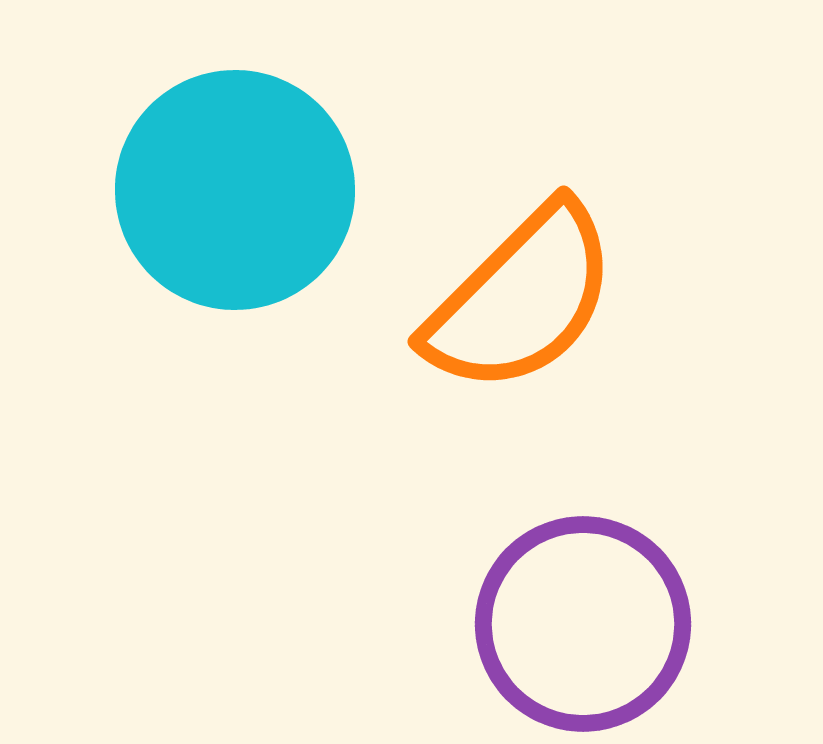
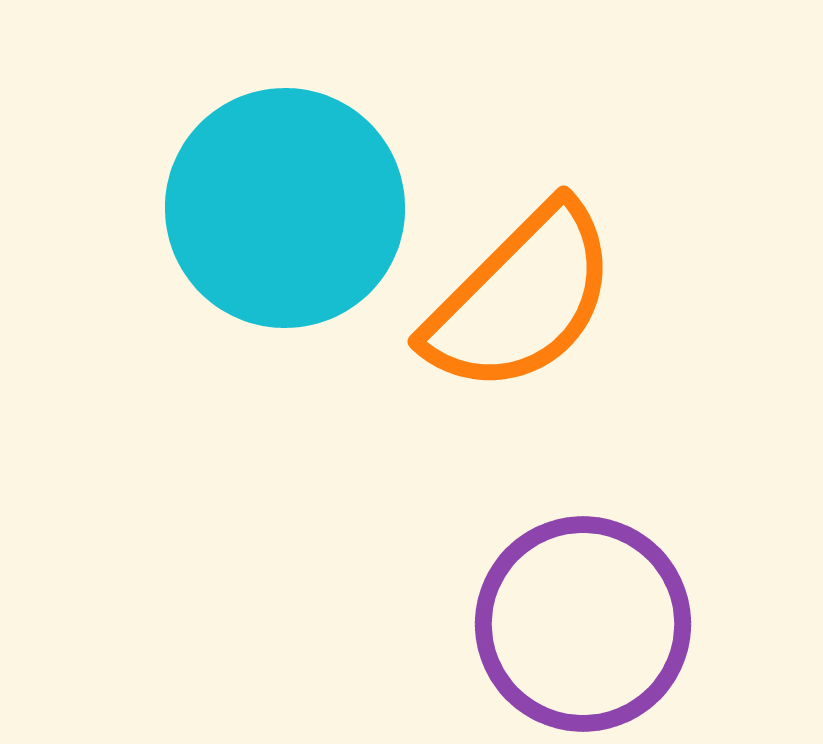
cyan circle: moved 50 px right, 18 px down
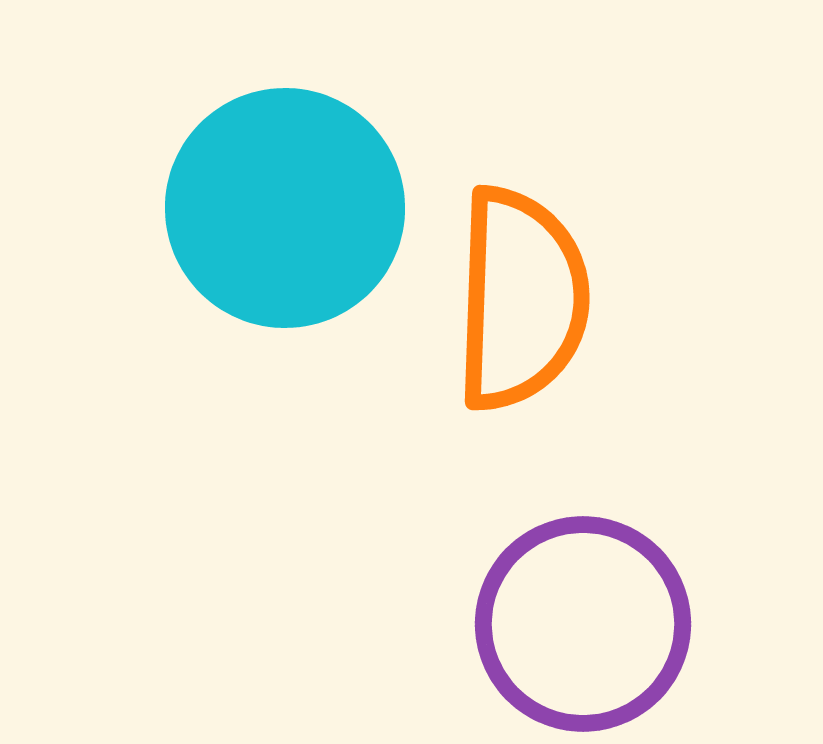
orange semicircle: rotated 43 degrees counterclockwise
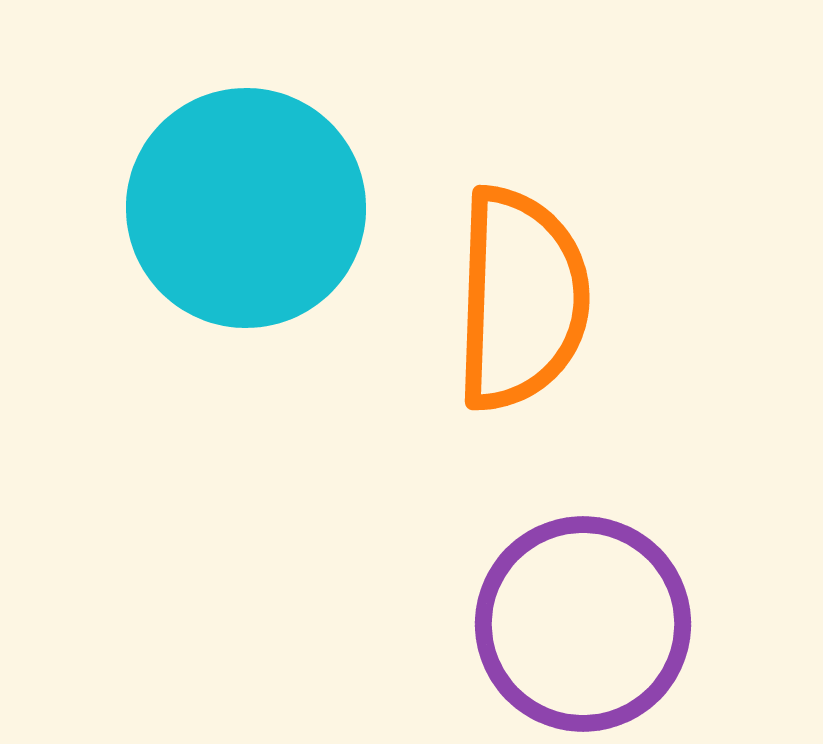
cyan circle: moved 39 px left
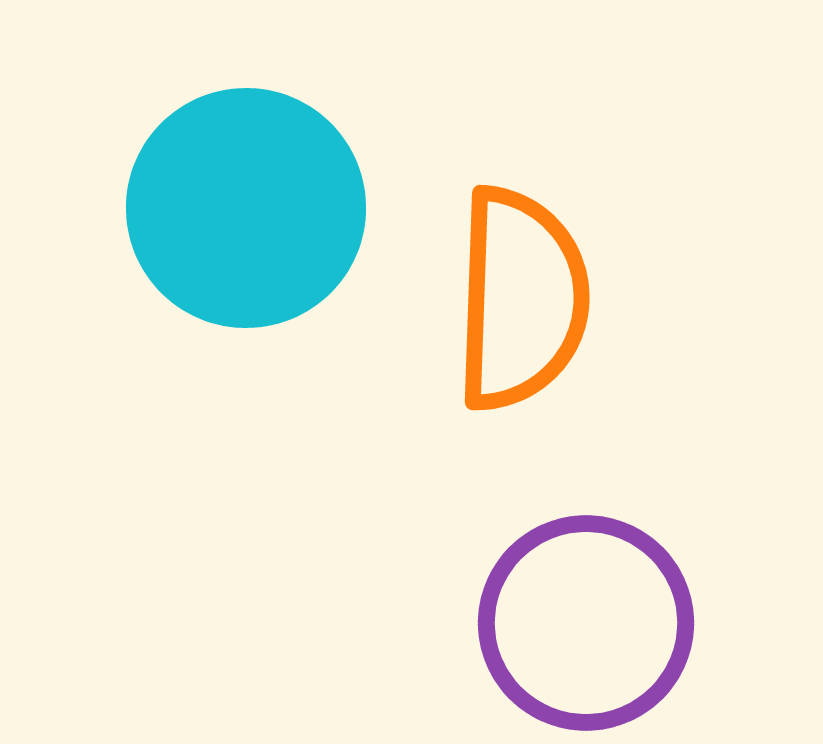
purple circle: moved 3 px right, 1 px up
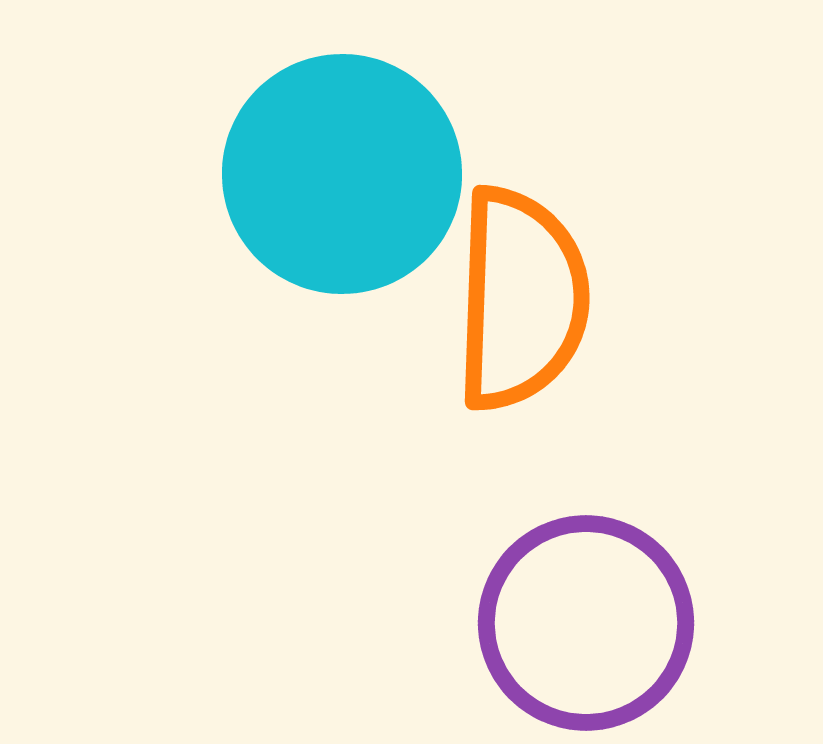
cyan circle: moved 96 px right, 34 px up
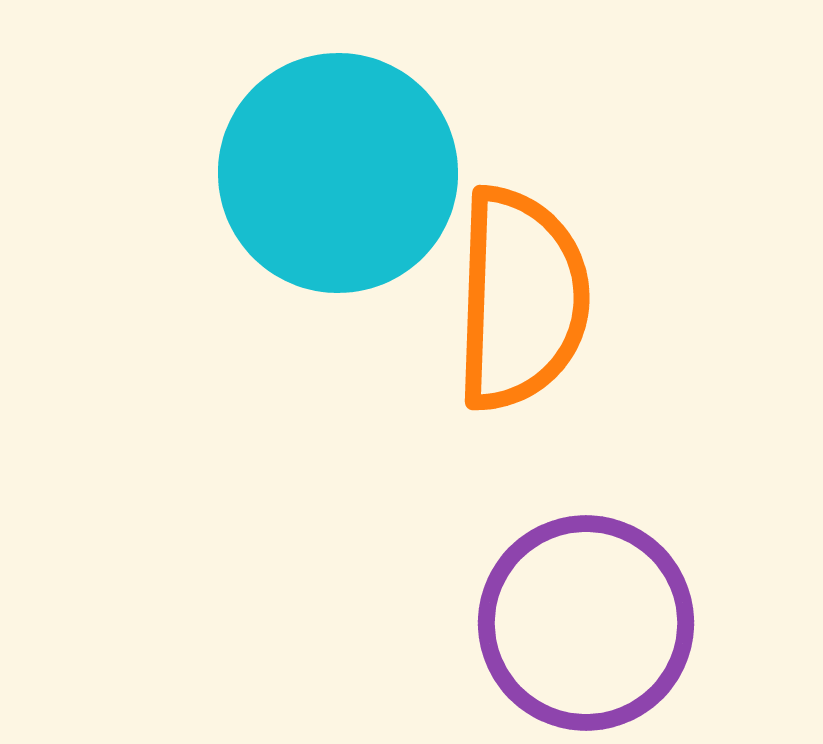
cyan circle: moved 4 px left, 1 px up
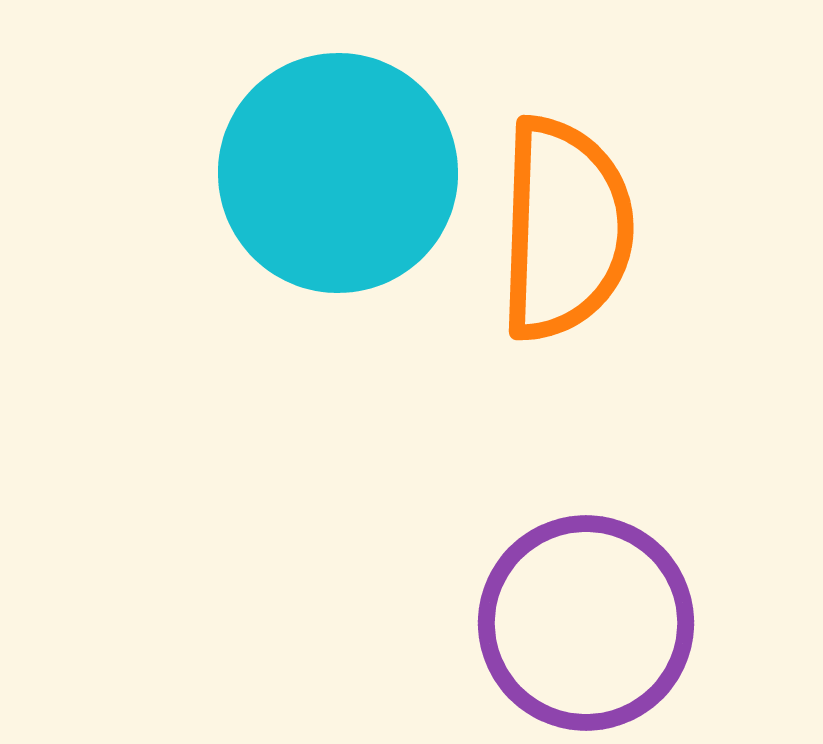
orange semicircle: moved 44 px right, 70 px up
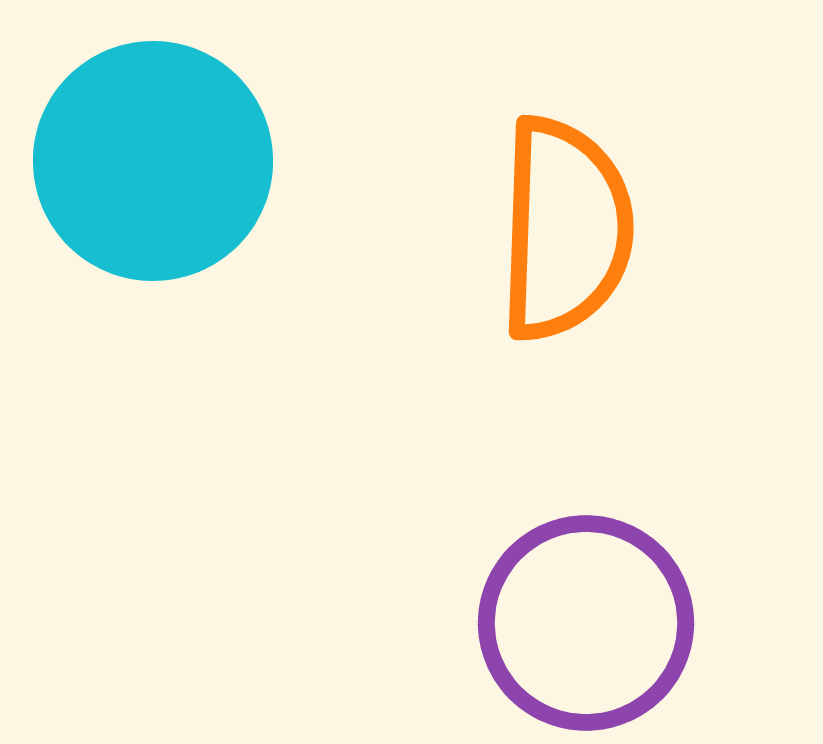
cyan circle: moved 185 px left, 12 px up
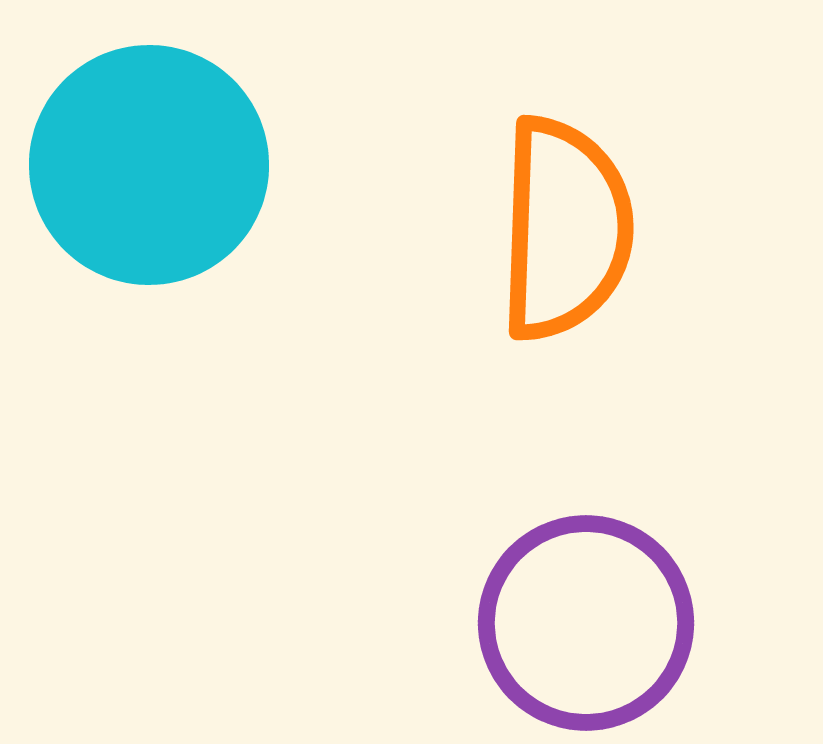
cyan circle: moved 4 px left, 4 px down
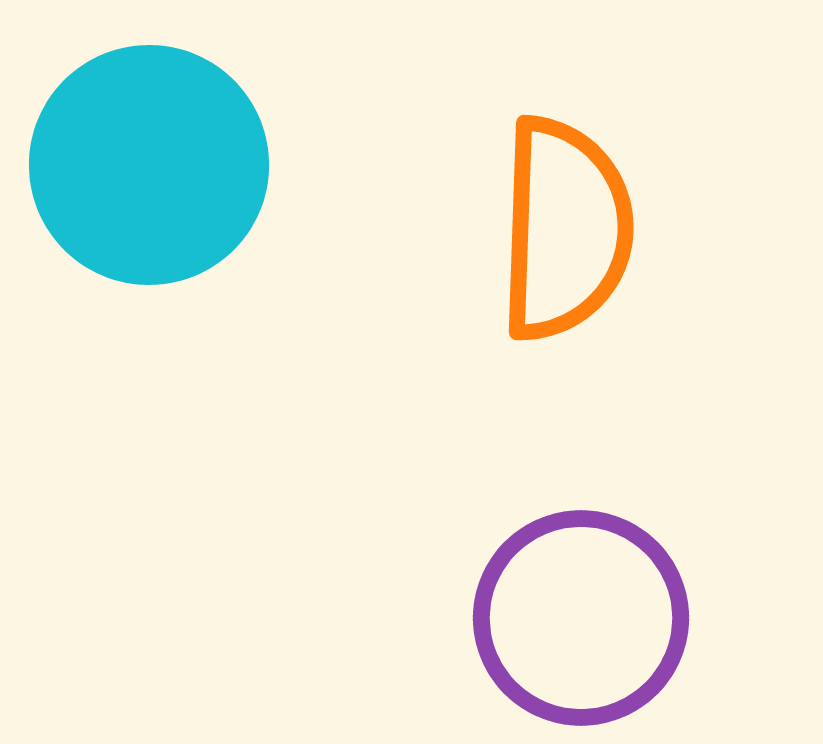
purple circle: moved 5 px left, 5 px up
